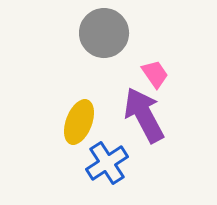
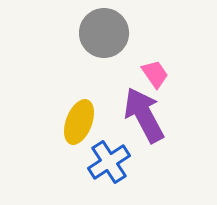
blue cross: moved 2 px right, 1 px up
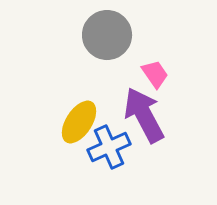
gray circle: moved 3 px right, 2 px down
yellow ellipse: rotated 12 degrees clockwise
blue cross: moved 15 px up; rotated 9 degrees clockwise
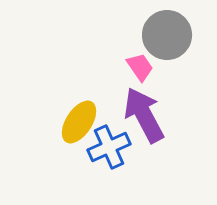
gray circle: moved 60 px right
pink trapezoid: moved 15 px left, 7 px up
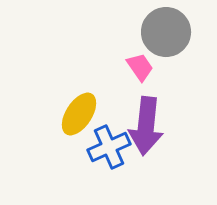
gray circle: moved 1 px left, 3 px up
purple arrow: moved 2 px right, 11 px down; rotated 146 degrees counterclockwise
yellow ellipse: moved 8 px up
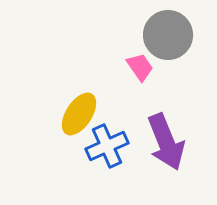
gray circle: moved 2 px right, 3 px down
purple arrow: moved 20 px right, 16 px down; rotated 28 degrees counterclockwise
blue cross: moved 2 px left, 1 px up
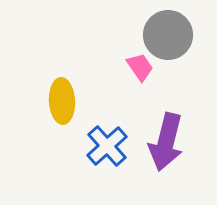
yellow ellipse: moved 17 px left, 13 px up; rotated 36 degrees counterclockwise
purple arrow: rotated 36 degrees clockwise
blue cross: rotated 18 degrees counterclockwise
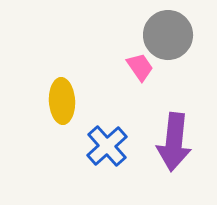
purple arrow: moved 8 px right; rotated 8 degrees counterclockwise
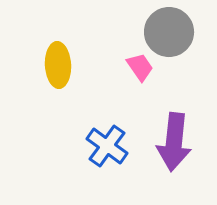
gray circle: moved 1 px right, 3 px up
yellow ellipse: moved 4 px left, 36 px up
blue cross: rotated 12 degrees counterclockwise
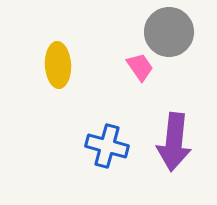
blue cross: rotated 21 degrees counterclockwise
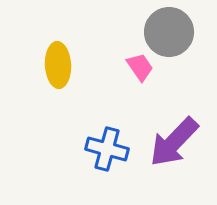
purple arrow: rotated 38 degrees clockwise
blue cross: moved 3 px down
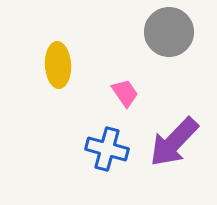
pink trapezoid: moved 15 px left, 26 px down
